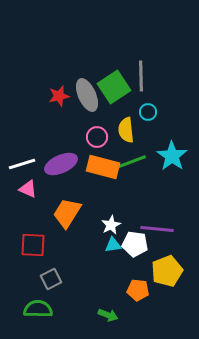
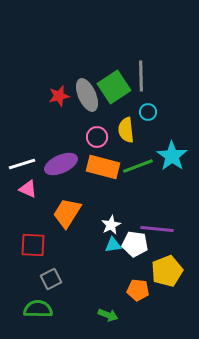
green line: moved 7 px right, 4 px down
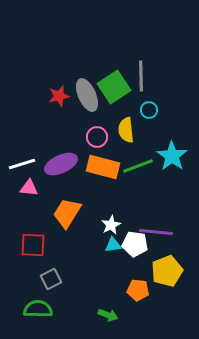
cyan circle: moved 1 px right, 2 px up
pink triangle: moved 1 px right, 1 px up; rotated 18 degrees counterclockwise
purple line: moved 1 px left, 3 px down
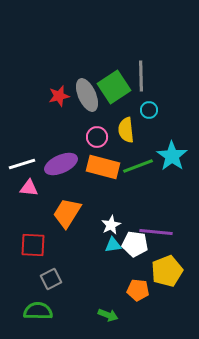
green semicircle: moved 2 px down
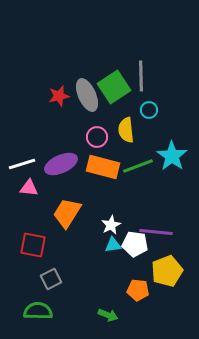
red square: rotated 8 degrees clockwise
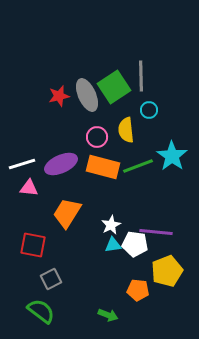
green semicircle: moved 3 px right; rotated 36 degrees clockwise
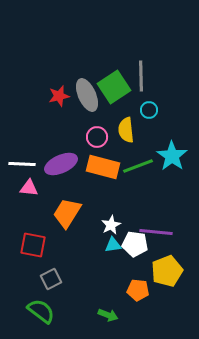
white line: rotated 20 degrees clockwise
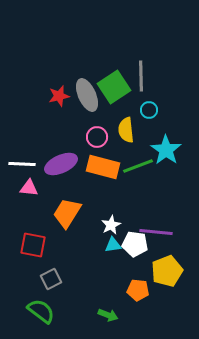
cyan star: moved 6 px left, 6 px up
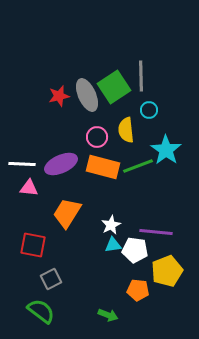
white pentagon: moved 6 px down
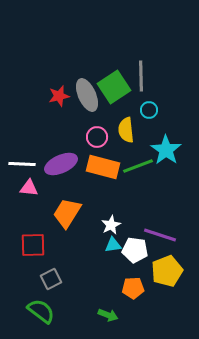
purple line: moved 4 px right, 3 px down; rotated 12 degrees clockwise
red square: rotated 12 degrees counterclockwise
orange pentagon: moved 5 px left, 2 px up; rotated 10 degrees counterclockwise
